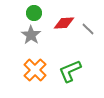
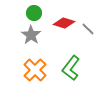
red diamond: rotated 20 degrees clockwise
green L-shape: moved 1 px right, 3 px up; rotated 30 degrees counterclockwise
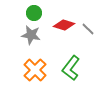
red diamond: moved 2 px down
gray star: rotated 24 degrees counterclockwise
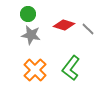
green circle: moved 6 px left, 1 px down
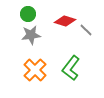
red diamond: moved 1 px right, 4 px up
gray line: moved 2 px left, 1 px down
gray star: rotated 18 degrees counterclockwise
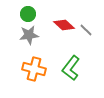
red diamond: moved 1 px left, 4 px down; rotated 25 degrees clockwise
gray star: moved 2 px left
orange cross: moved 1 px left, 1 px up; rotated 30 degrees counterclockwise
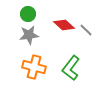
orange cross: moved 2 px up
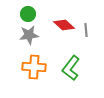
gray line: rotated 40 degrees clockwise
orange cross: rotated 10 degrees counterclockwise
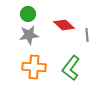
gray line: moved 1 px right, 5 px down
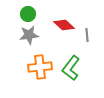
orange cross: moved 6 px right; rotated 10 degrees counterclockwise
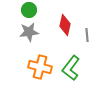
green circle: moved 1 px right, 4 px up
red diamond: moved 1 px right; rotated 60 degrees clockwise
gray star: moved 3 px up
orange cross: rotated 20 degrees clockwise
